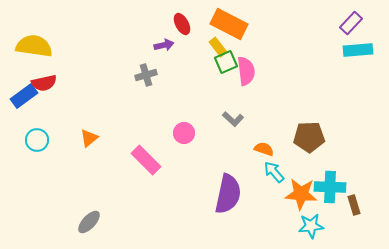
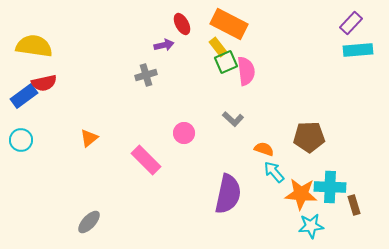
cyan circle: moved 16 px left
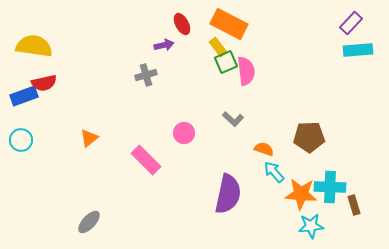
blue rectangle: rotated 16 degrees clockwise
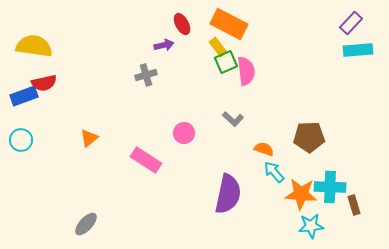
pink rectangle: rotated 12 degrees counterclockwise
gray ellipse: moved 3 px left, 2 px down
